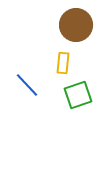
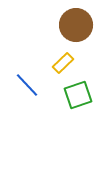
yellow rectangle: rotated 40 degrees clockwise
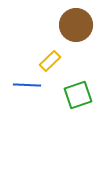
yellow rectangle: moved 13 px left, 2 px up
blue line: rotated 44 degrees counterclockwise
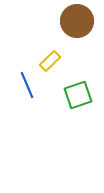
brown circle: moved 1 px right, 4 px up
blue line: rotated 64 degrees clockwise
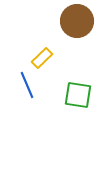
yellow rectangle: moved 8 px left, 3 px up
green square: rotated 28 degrees clockwise
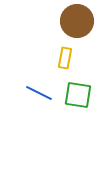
yellow rectangle: moved 23 px right; rotated 35 degrees counterclockwise
blue line: moved 12 px right, 8 px down; rotated 40 degrees counterclockwise
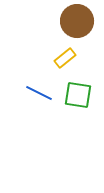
yellow rectangle: rotated 40 degrees clockwise
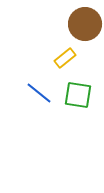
brown circle: moved 8 px right, 3 px down
blue line: rotated 12 degrees clockwise
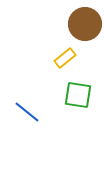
blue line: moved 12 px left, 19 px down
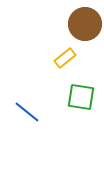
green square: moved 3 px right, 2 px down
